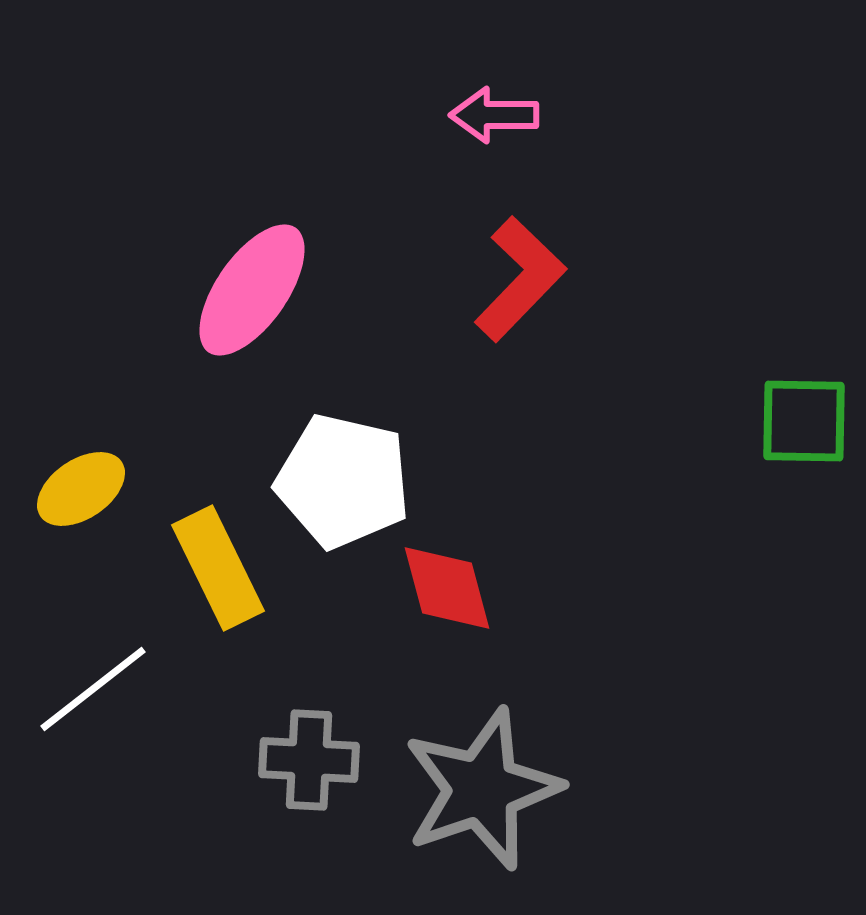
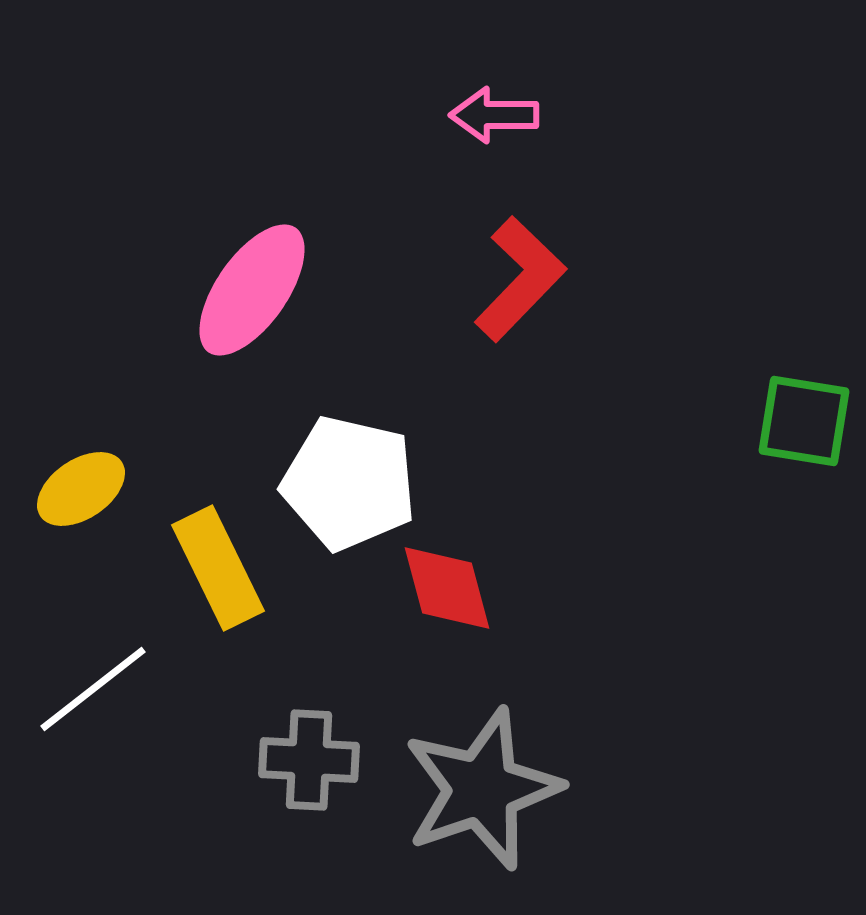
green square: rotated 8 degrees clockwise
white pentagon: moved 6 px right, 2 px down
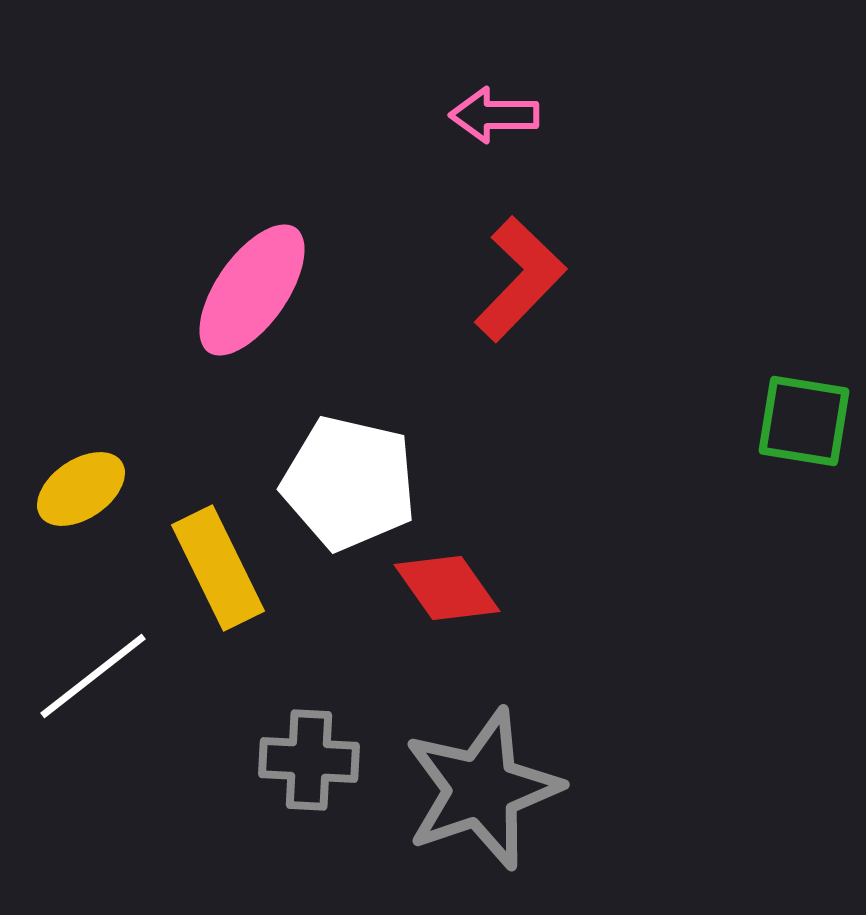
red diamond: rotated 20 degrees counterclockwise
white line: moved 13 px up
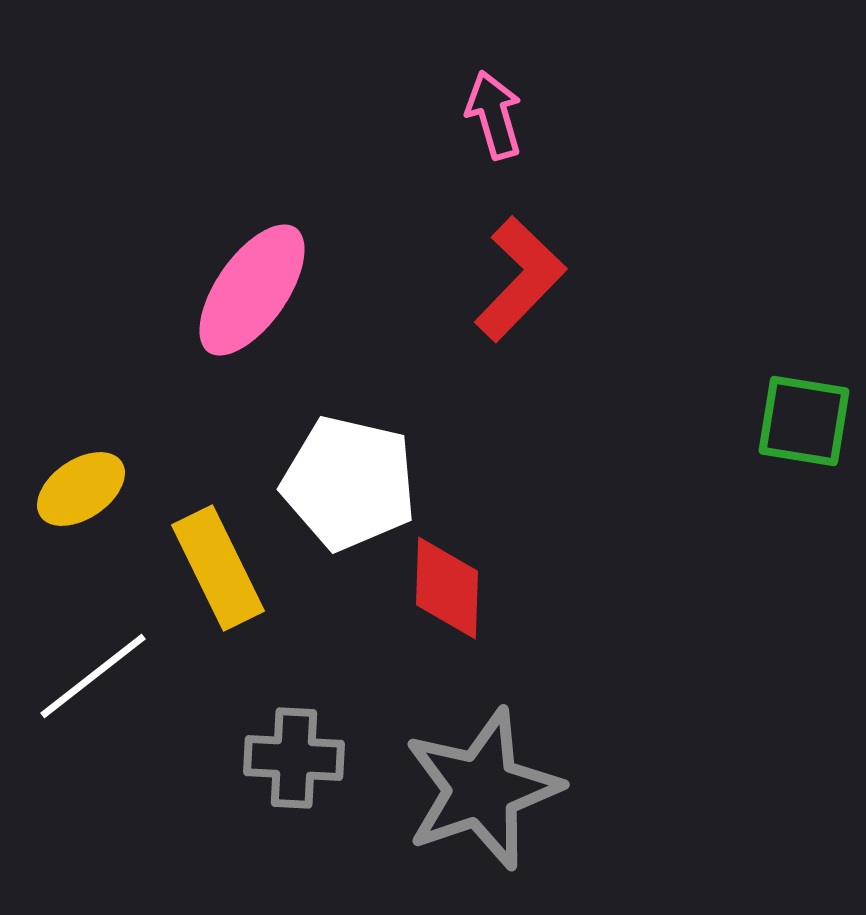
pink arrow: rotated 74 degrees clockwise
red diamond: rotated 37 degrees clockwise
gray cross: moved 15 px left, 2 px up
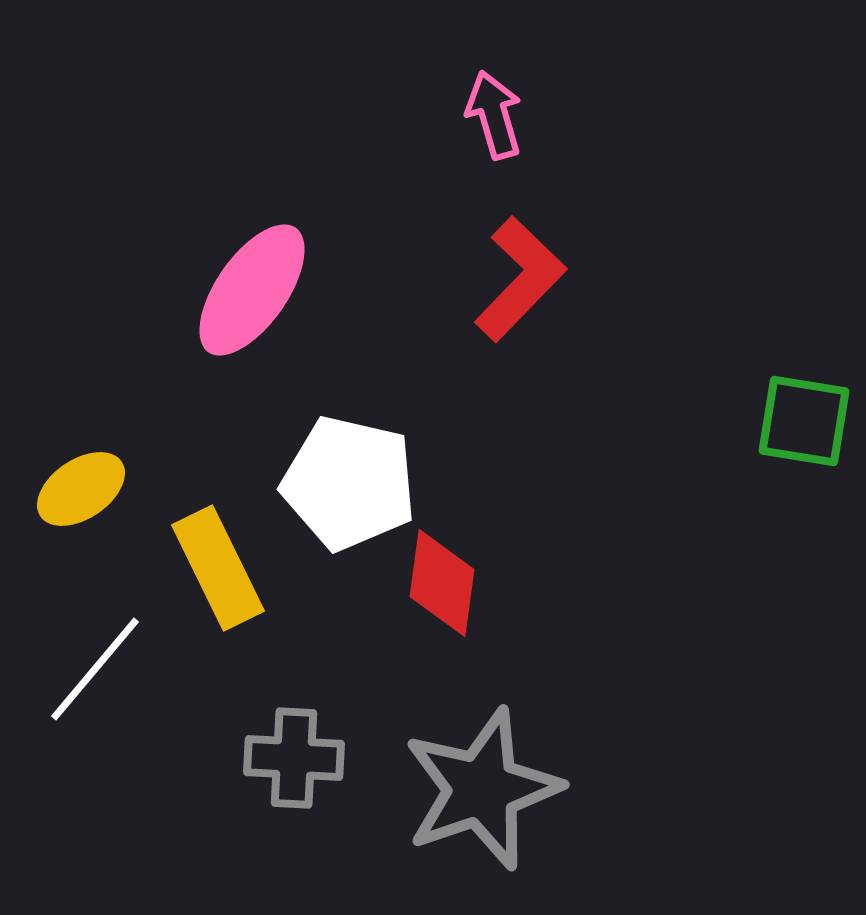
red diamond: moved 5 px left, 5 px up; rotated 6 degrees clockwise
white line: moved 2 px right, 7 px up; rotated 12 degrees counterclockwise
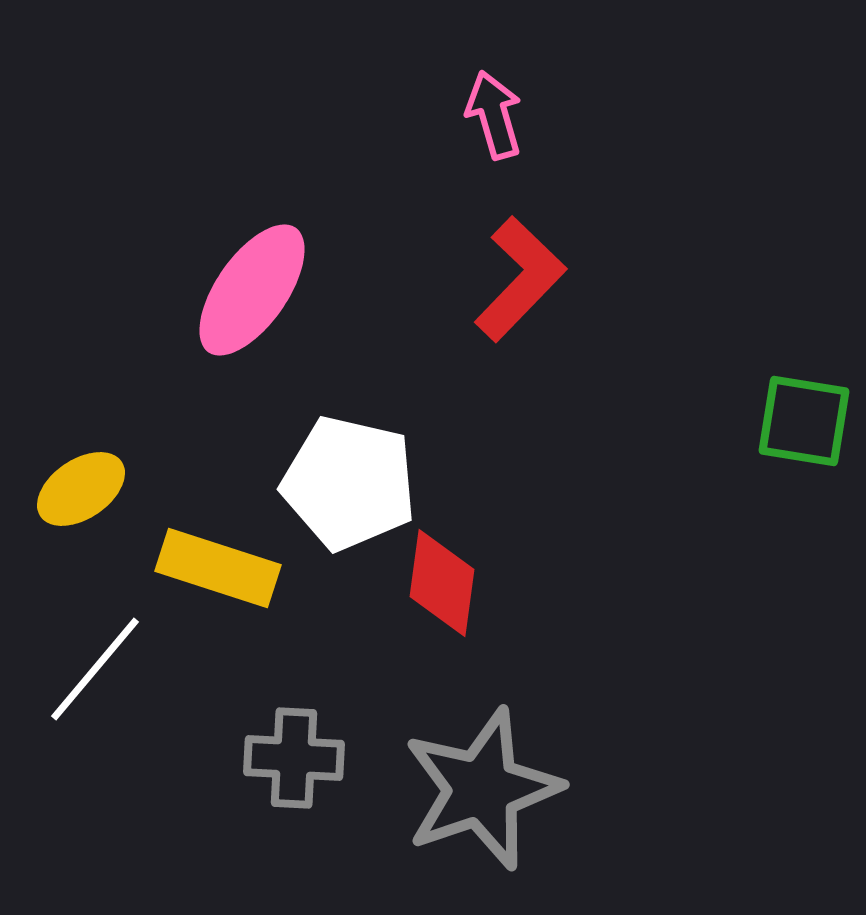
yellow rectangle: rotated 46 degrees counterclockwise
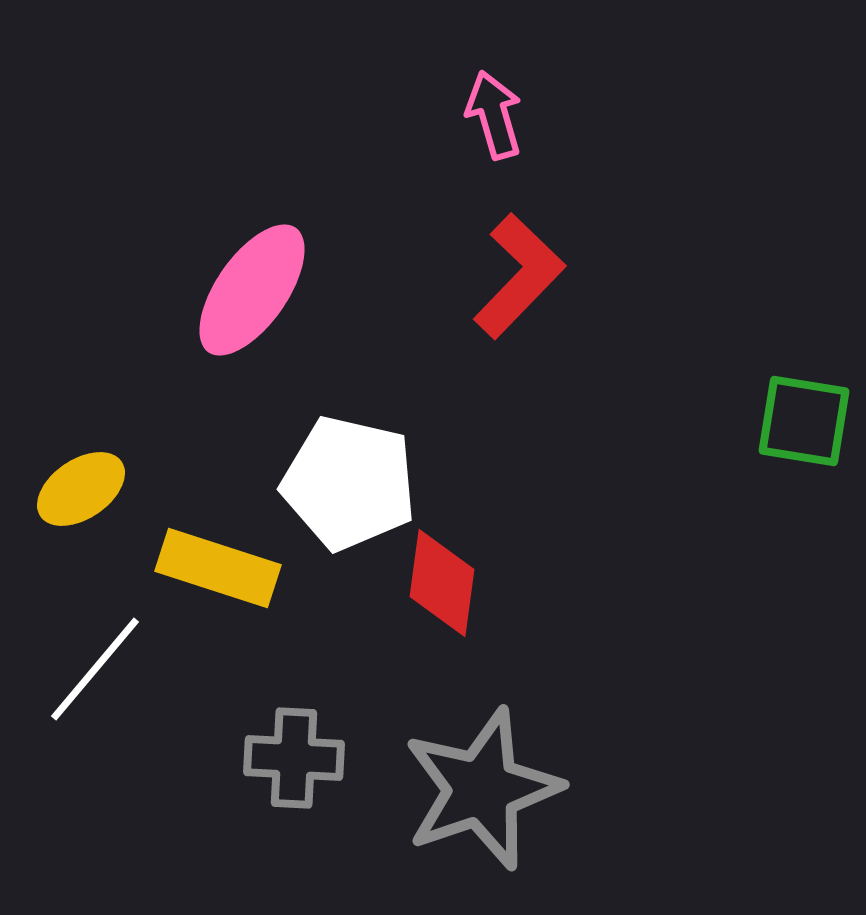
red L-shape: moved 1 px left, 3 px up
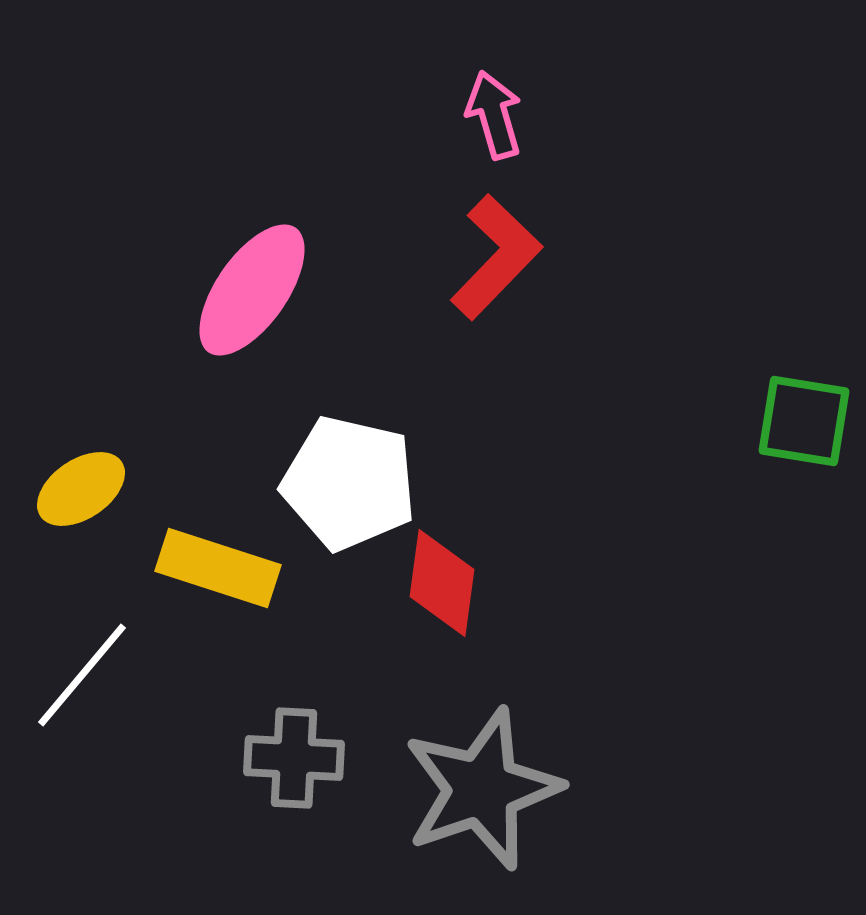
red L-shape: moved 23 px left, 19 px up
white line: moved 13 px left, 6 px down
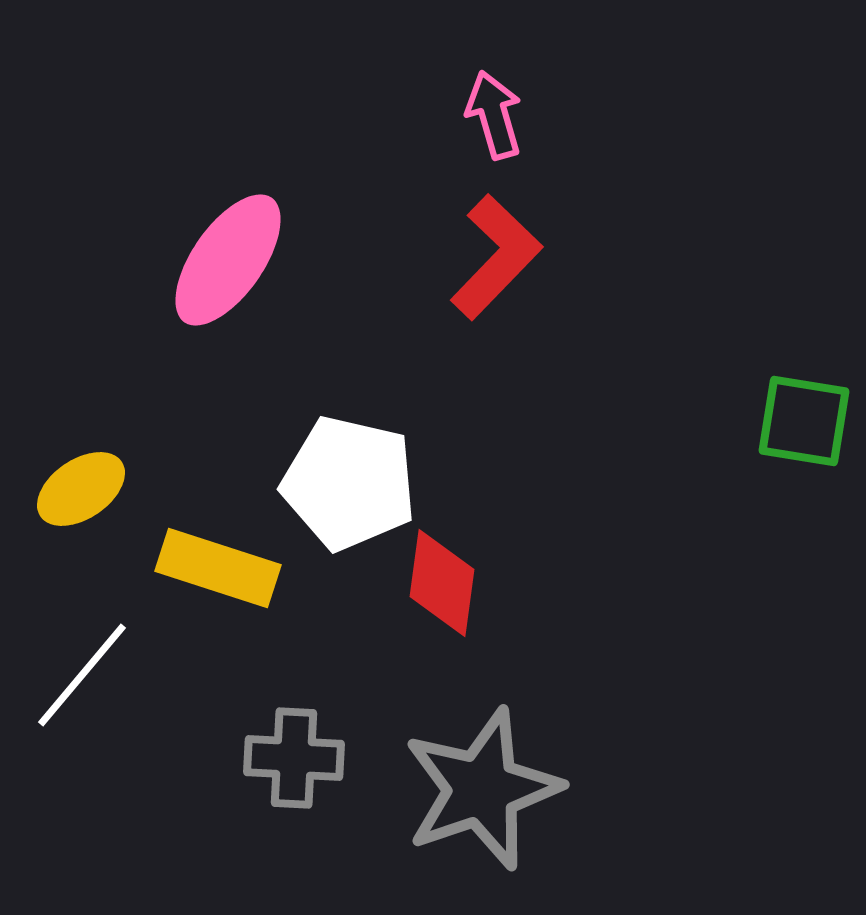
pink ellipse: moved 24 px left, 30 px up
